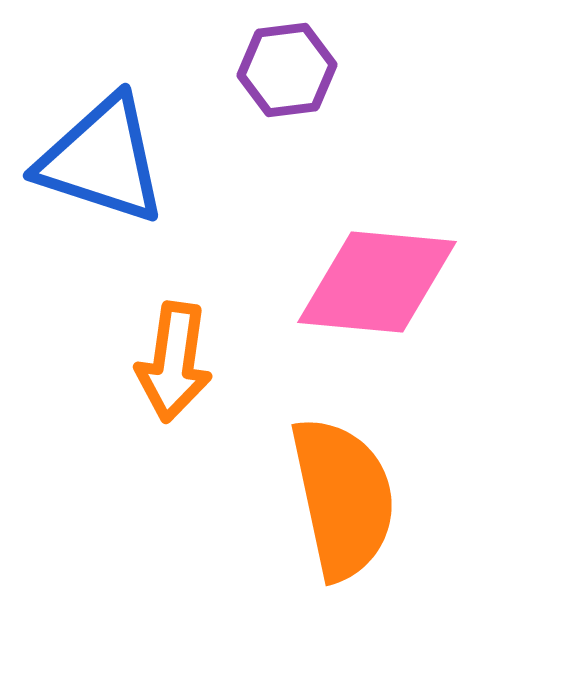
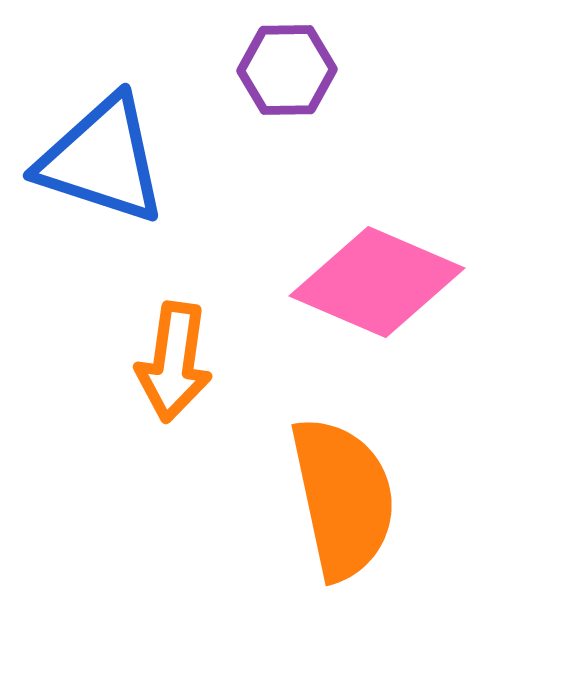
purple hexagon: rotated 6 degrees clockwise
pink diamond: rotated 18 degrees clockwise
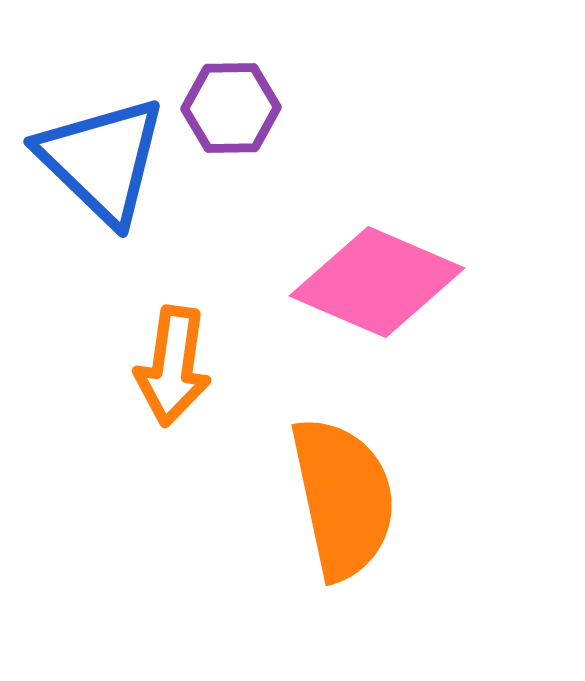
purple hexagon: moved 56 px left, 38 px down
blue triangle: rotated 26 degrees clockwise
orange arrow: moved 1 px left, 4 px down
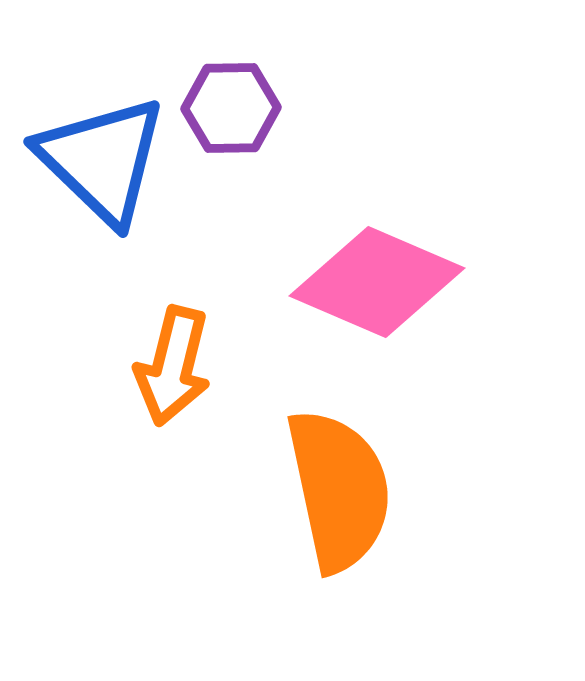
orange arrow: rotated 6 degrees clockwise
orange semicircle: moved 4 px left, 8 px up
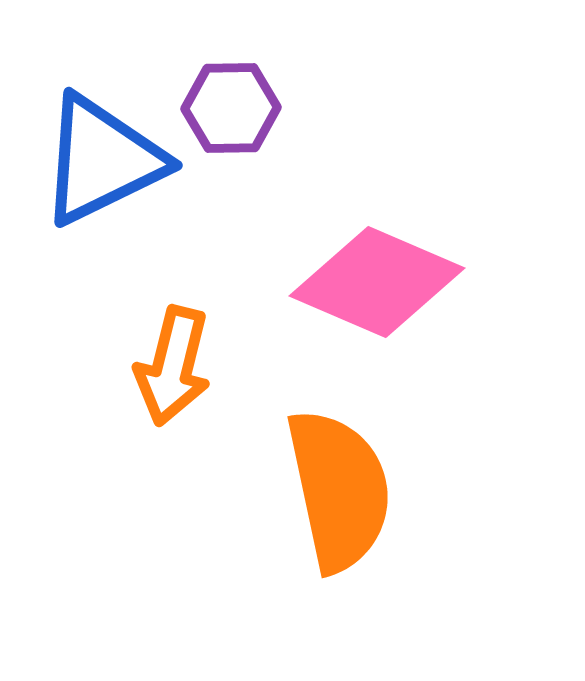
blue triangle: rotated 50 degrees clockwise
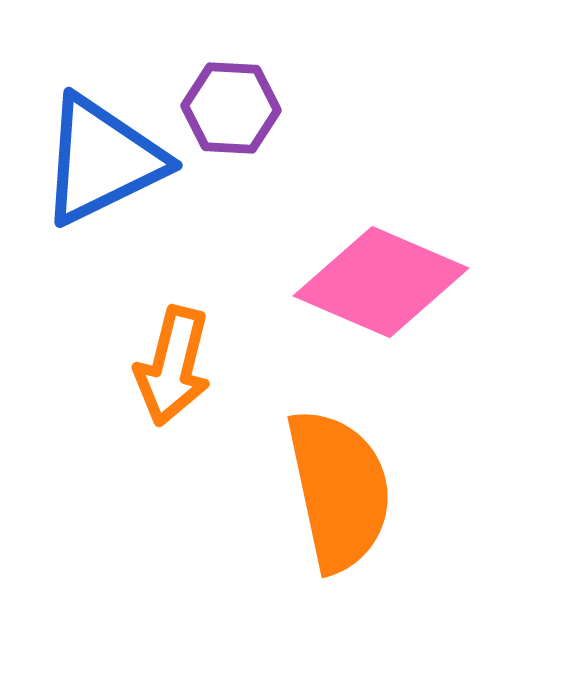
purple hexagon: rotated 4 degrees clockwise
pink diamond: moved 4 px right
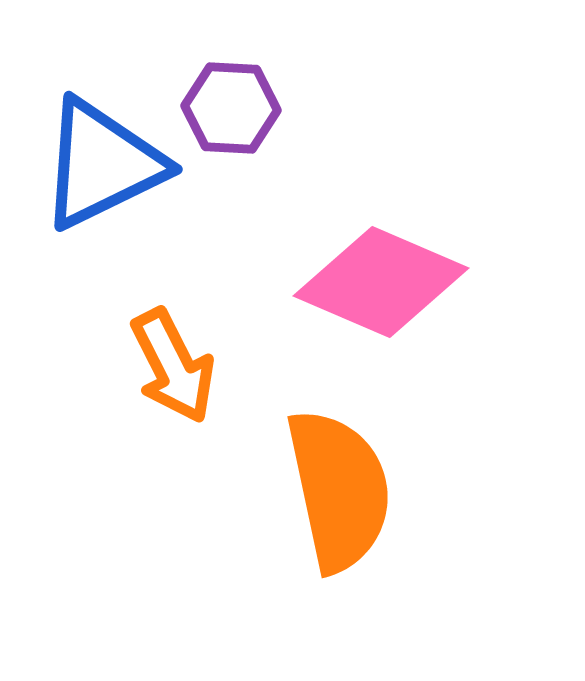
blue triangle: moved 4 px down
orange arrow: rotated 41 degrees counterclockwise
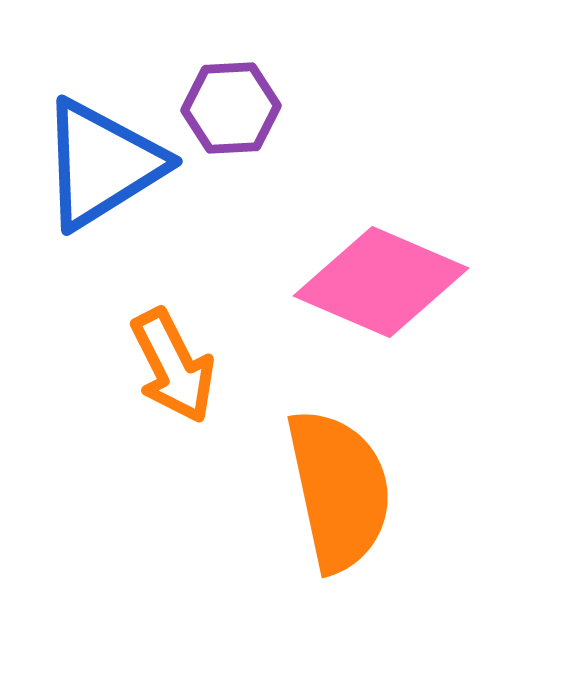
purple hexagon: rotated 6 degrees counterclockwise
blue triangle: rotated 6 degrees counterclockwise
